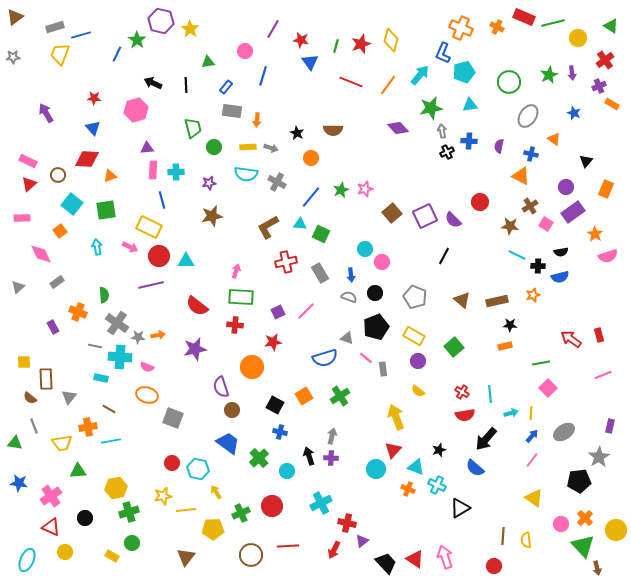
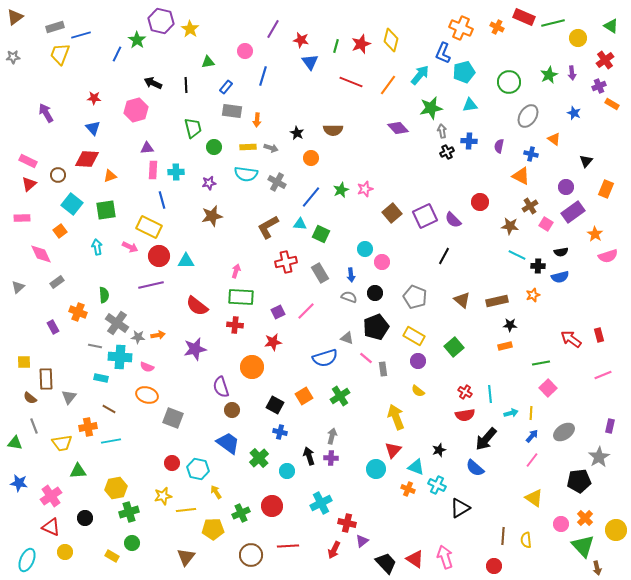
red cross at (462, 392): moved 3 px right
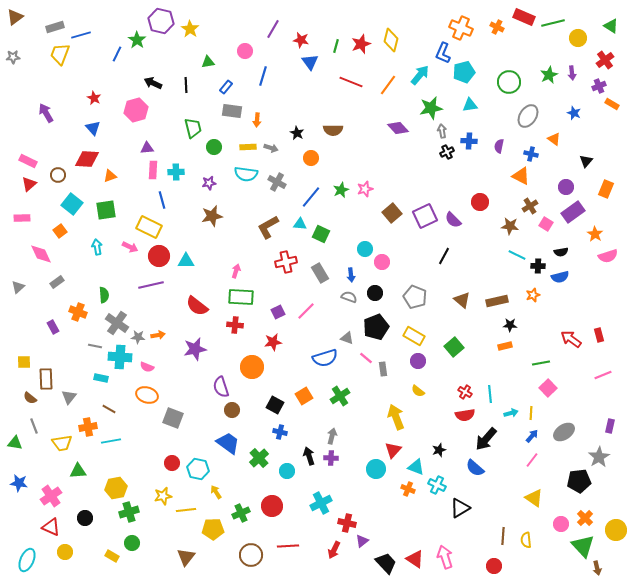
red star at (94, 98): rotated 24 degrees clockwise
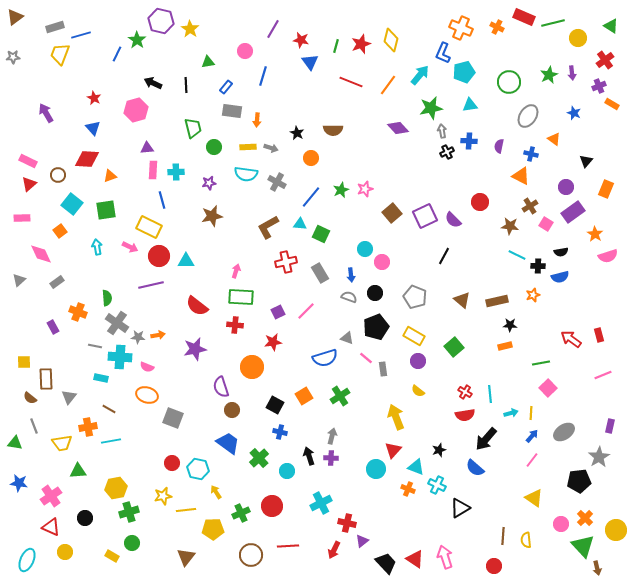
gray triangle at (18, 287): moved 1 px right, 7 px up
green semicircle at (104, 295): moved 3 px right, 3 px down
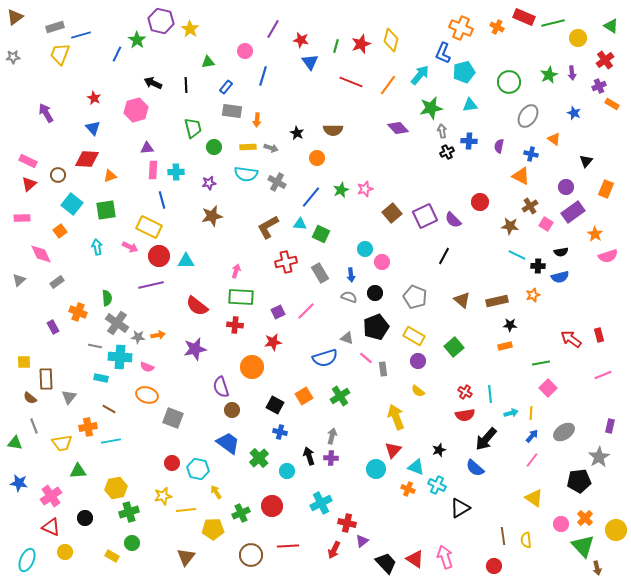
orange circle at (311, 158): moved 6 px right
brown line at (503, 536): rotated 12 degrees counterclockwise
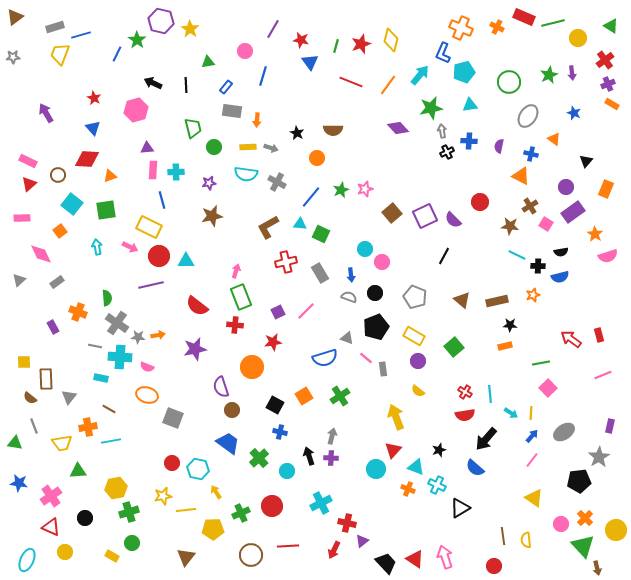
purple cross at (599, 86): moved 9 px right, 2 px up
green rectangle at (241, 297): rotated 65 degrees clockwise
cyan arrow at (511, 413): rotated 48 degrees clockwise
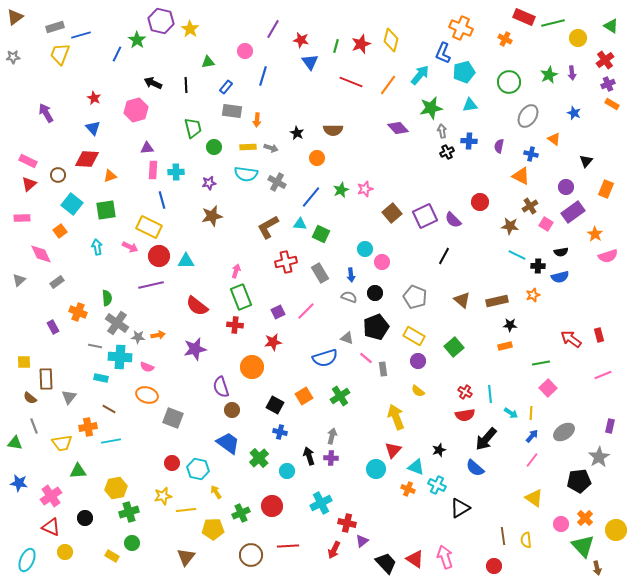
orange cross at (497, 27): moved 8 px right, 12 px down
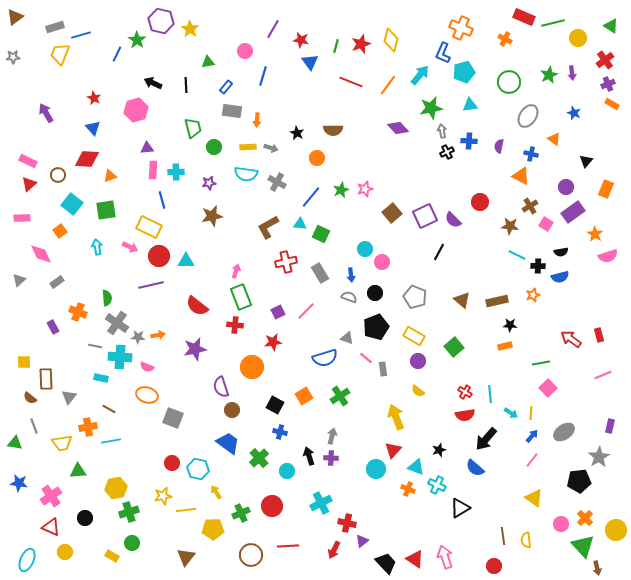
black line at (444, 256): moved 5 px left, 4 px up
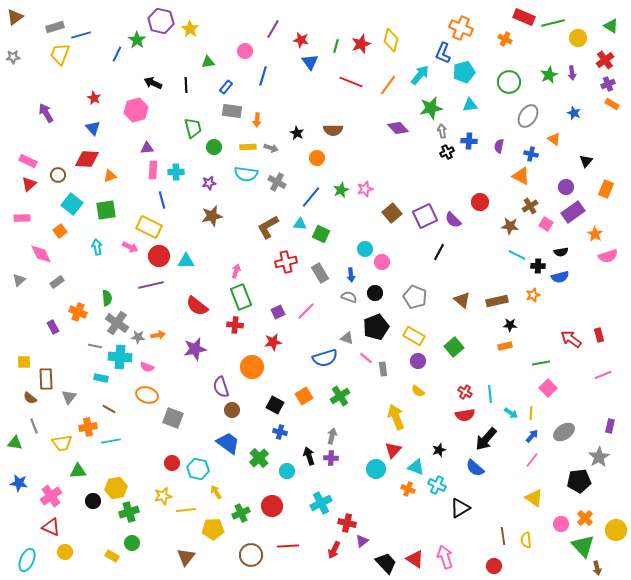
black circle at (85, 518): moved 8 px right, 17 px up
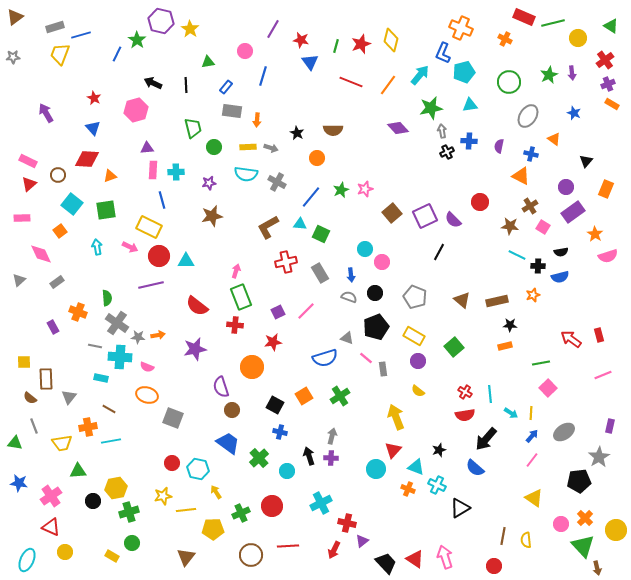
pink square at (546, 224): moved 3 px left, 3 px down
brown line at (503, 536): rotated 18 degrees clockwise
